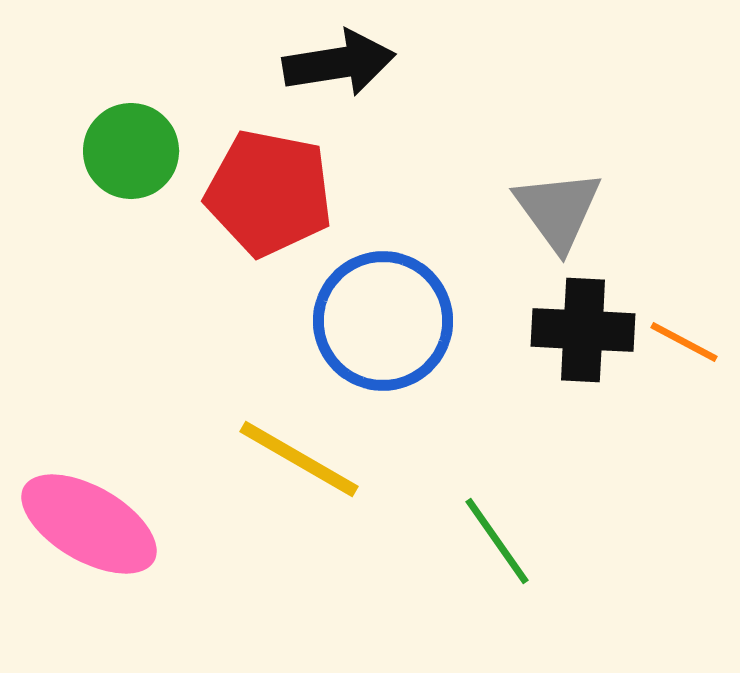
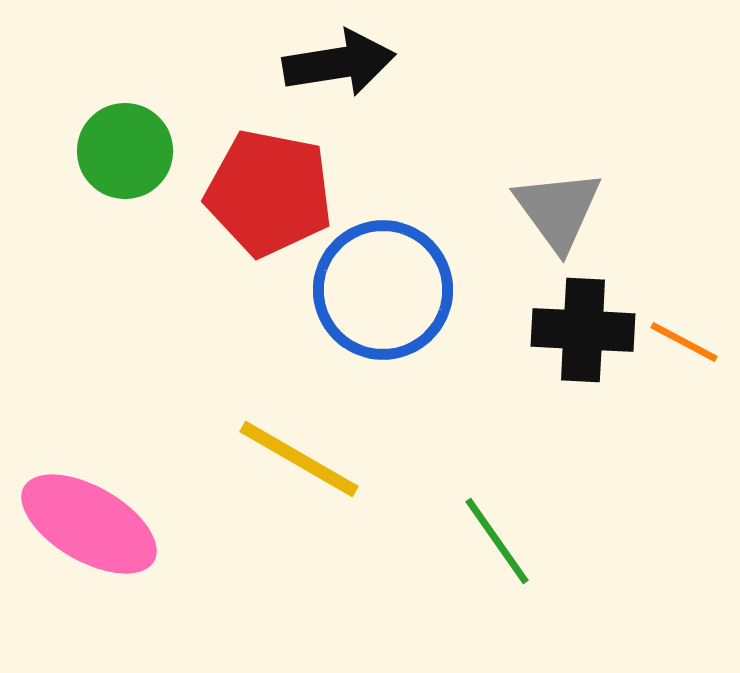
green circle: moved 6 px left
blue circle: moved 31 px up
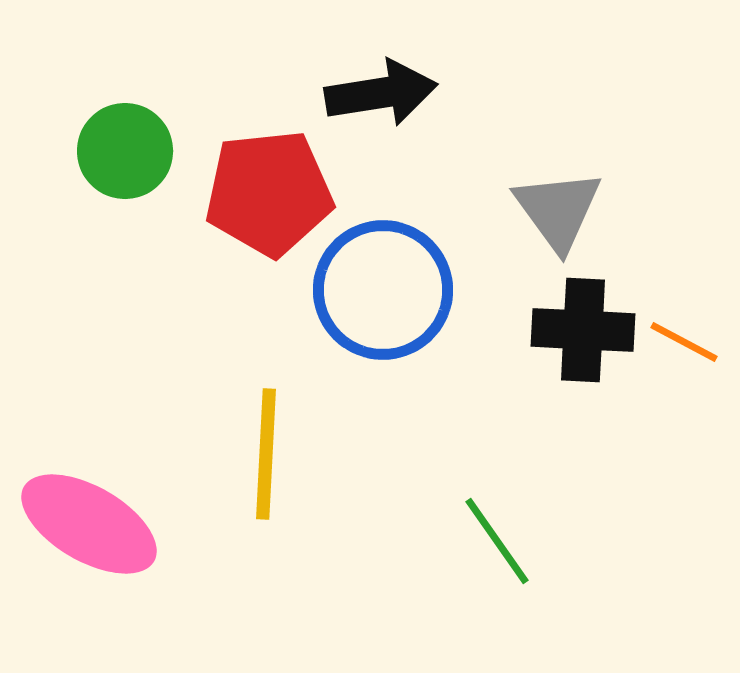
black arrow: moved 42 px right, 30 px down
red pentagon: rotated 17 degrees counterclockwise
yellow line: moved 33 px left, 5 px up; rotated 63 degrees clockwise
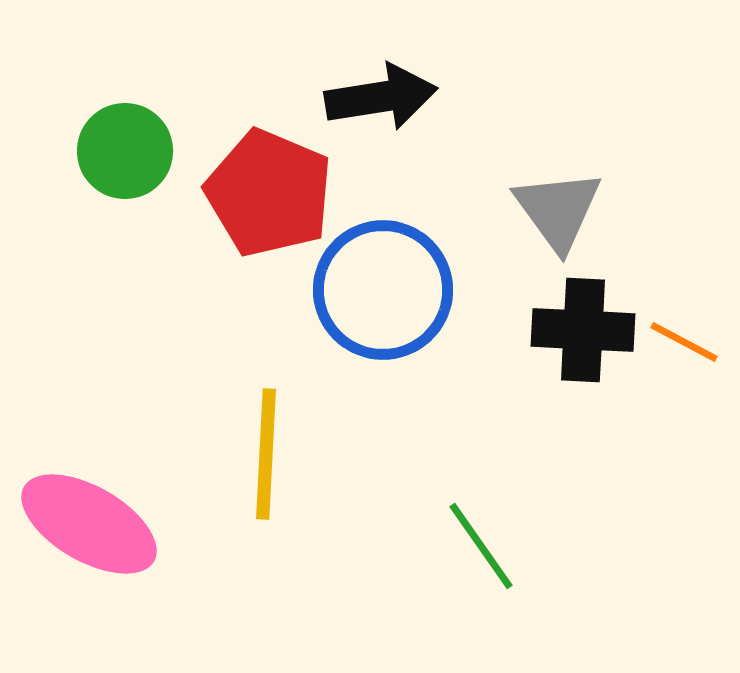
black arrow: moved 4 px down
red pentagon: rotated 29 degrees clockwise
green line: moved 16 px left, 5 px down
